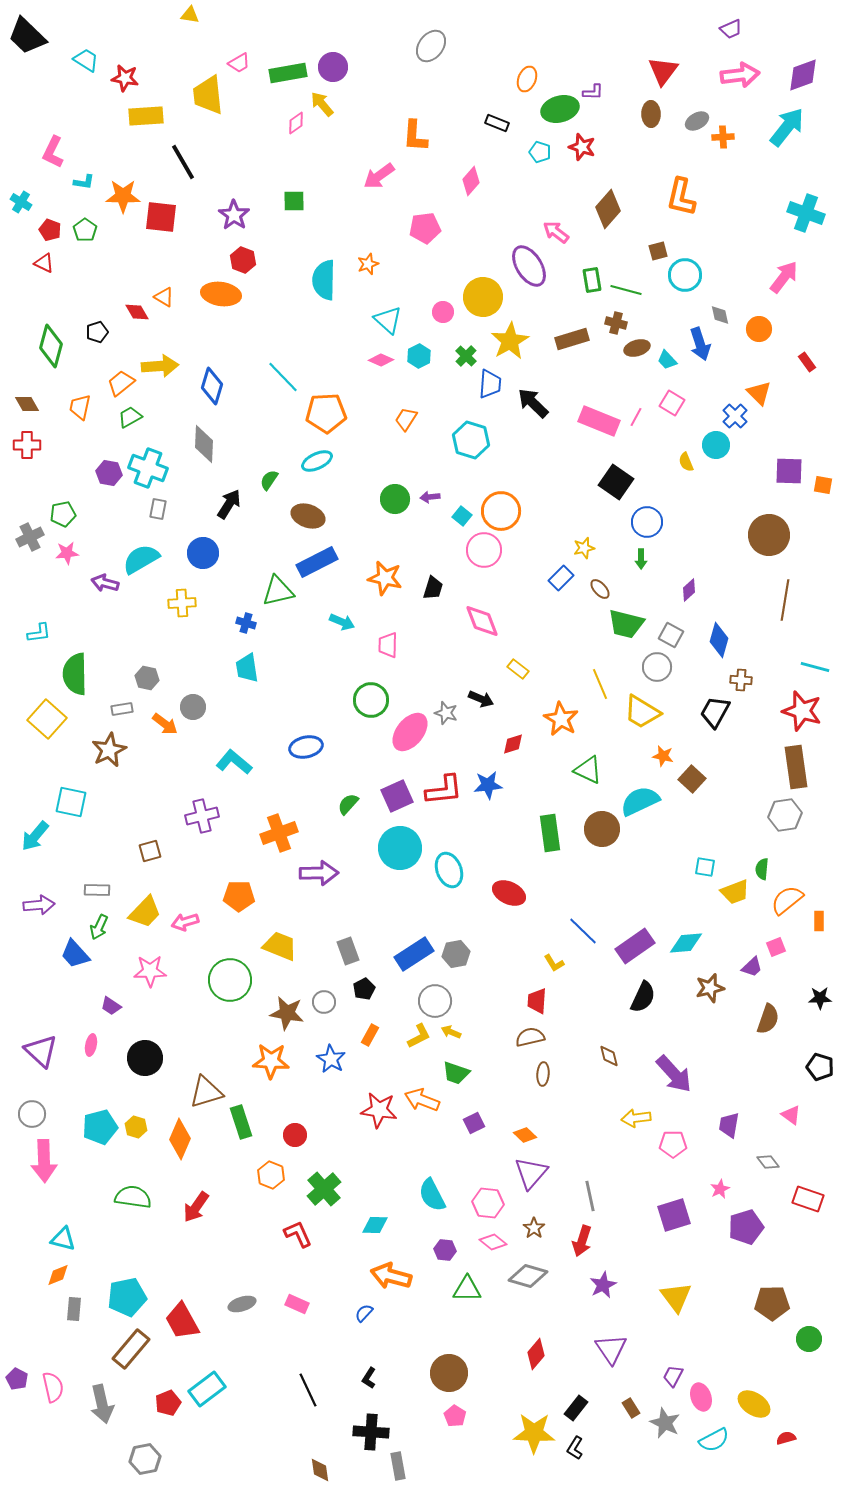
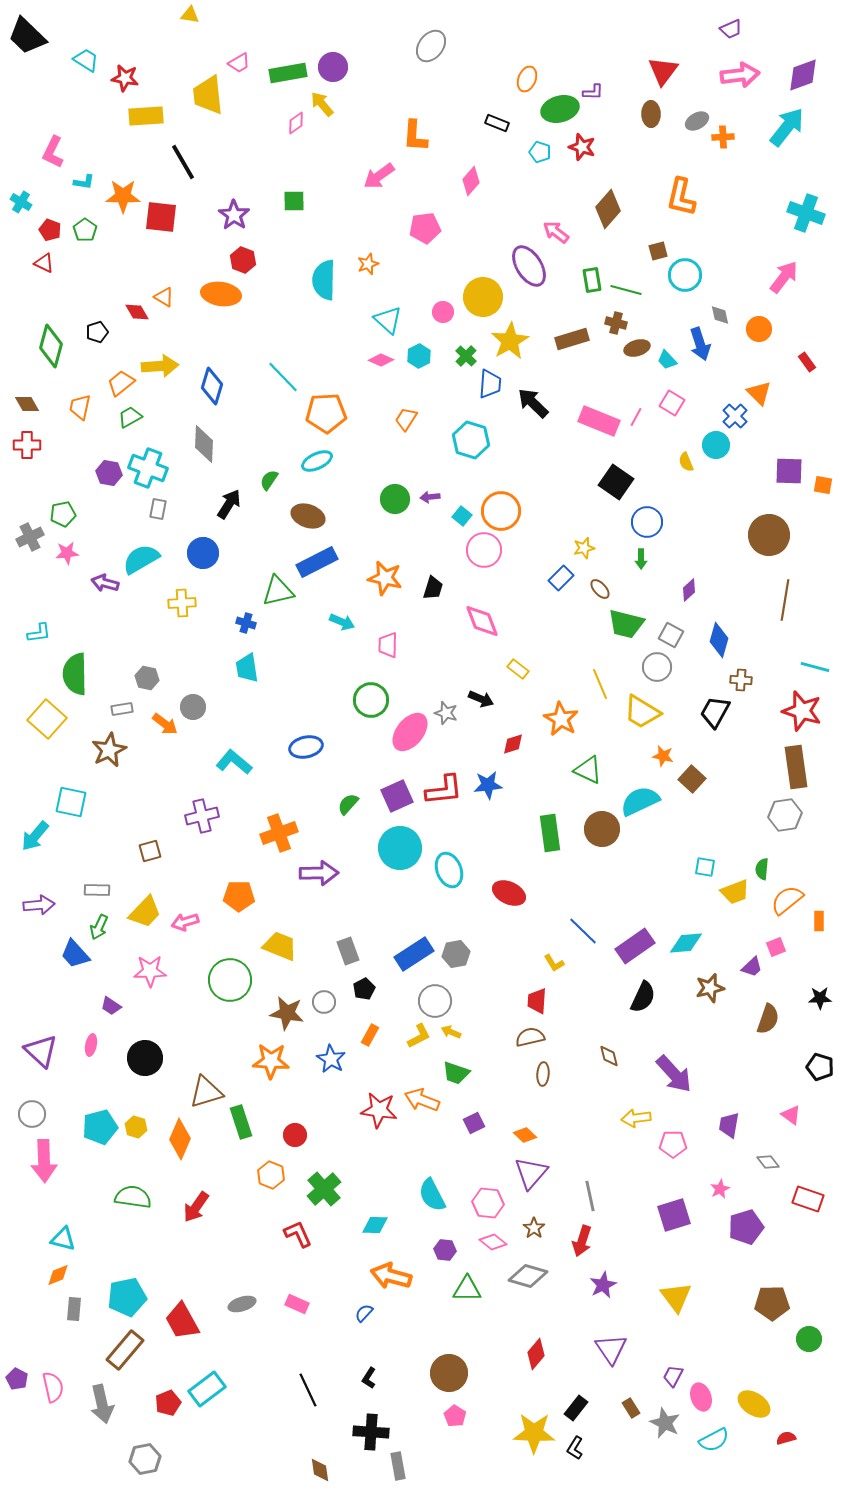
brown rectangle at (131, 1349): moved 6 px left, 1 px down
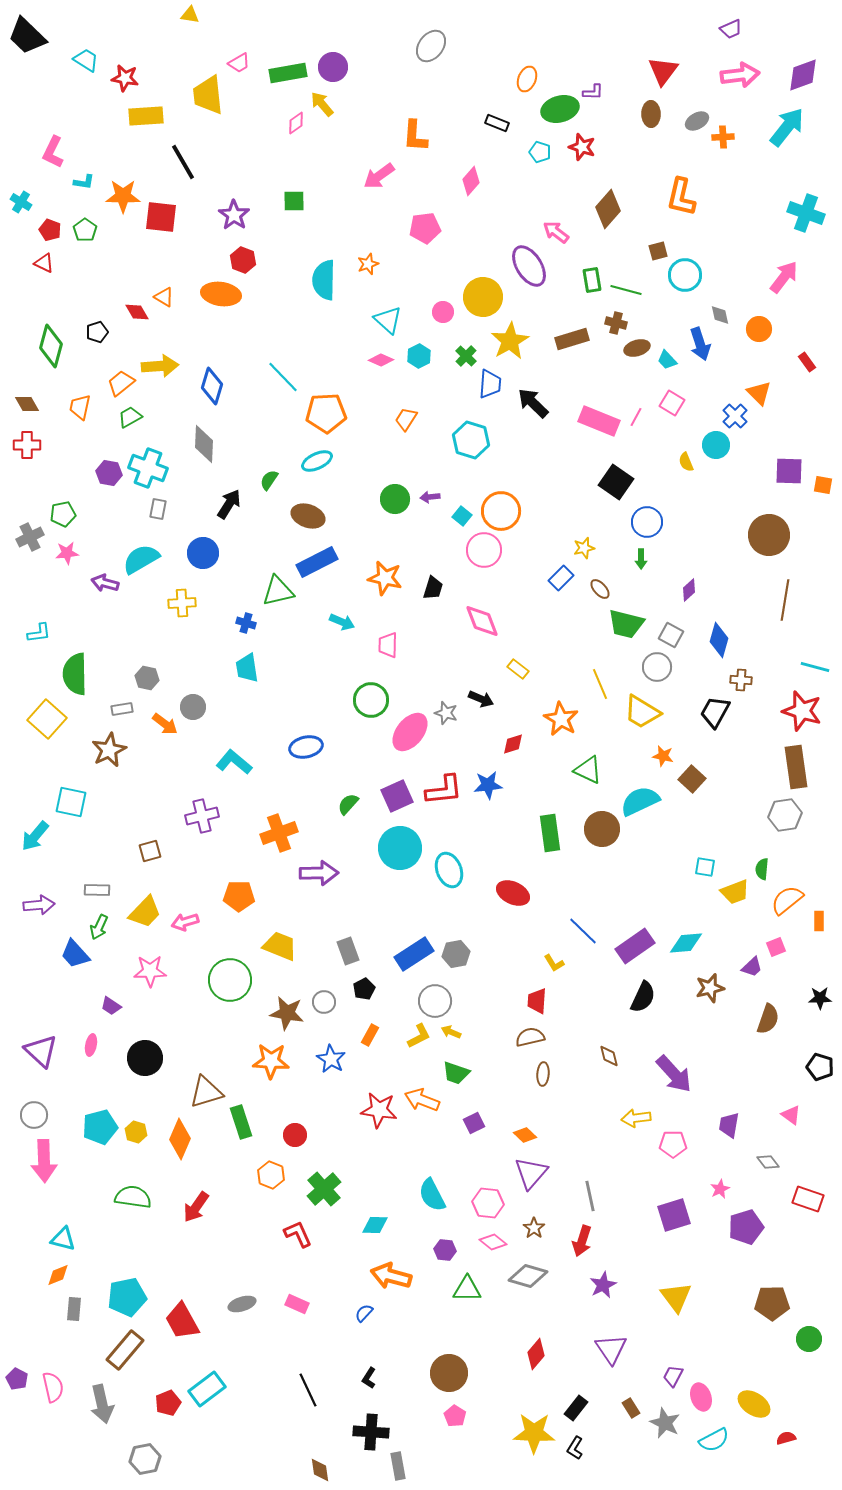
red ellipse at (509, 893): moved 4 px right
gray circle at (32, 1114): moved 2 px right, 1 px down
yellow hexagon at (136, 1127): moved 5 px down
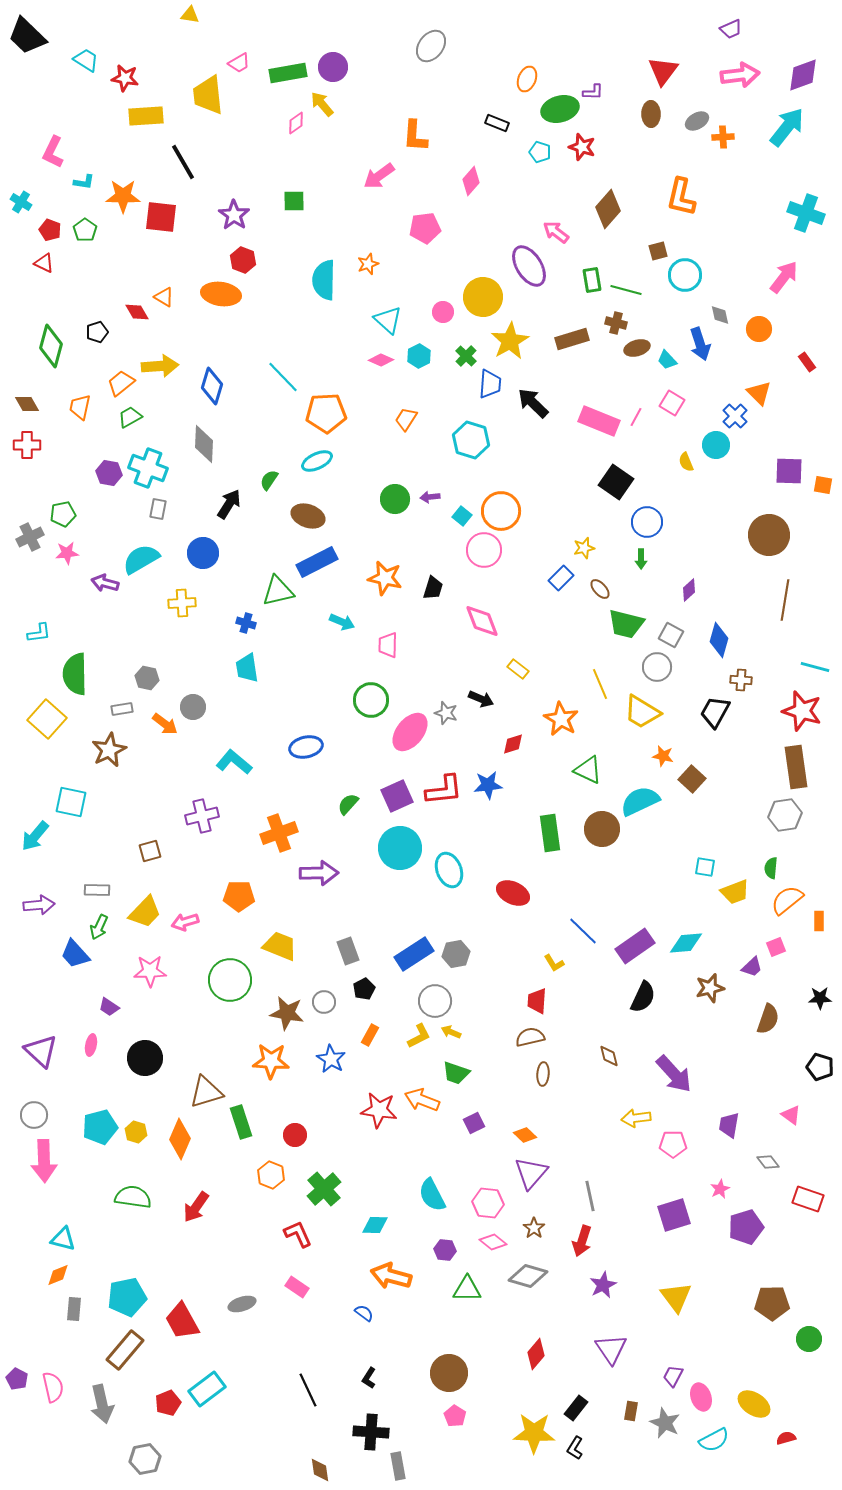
green semicircle at (762, 869): moved 9 px right, 1 px up
purple trapezoid at (111, 1006): moved 2 px left, 1 px down
pink rectangle at (297, 1304): moved 17 px up; rotated 10 degrees clockwise
blue semicircle at (364, 1313): rotated 84 degrees clockwise
brown rectangle at (631, 1408): moved 3 px down; rotated 42 degrees clockwise
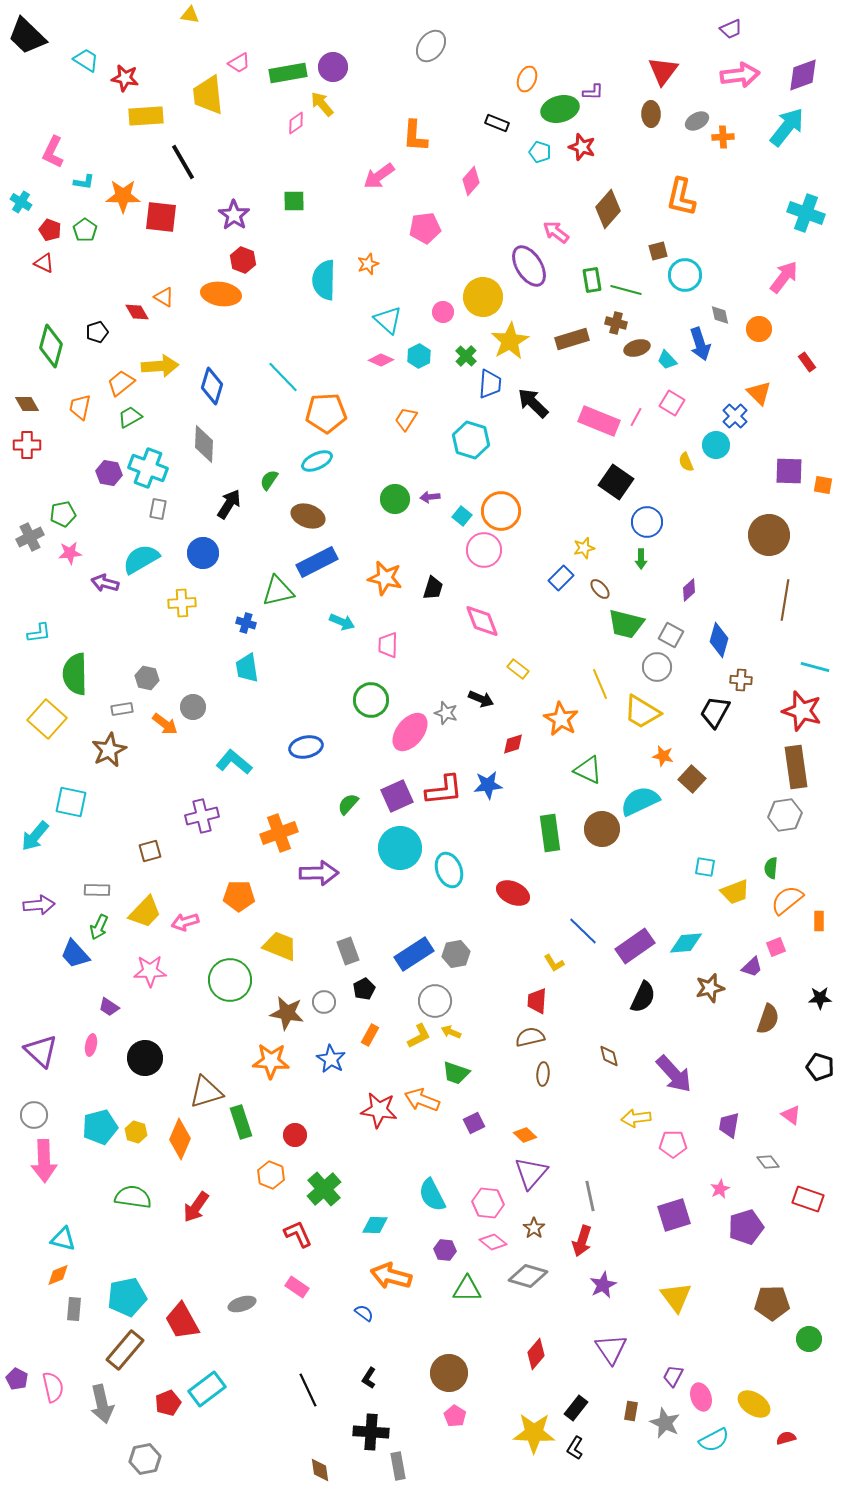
pink star at (67, 553): moved 3 px right
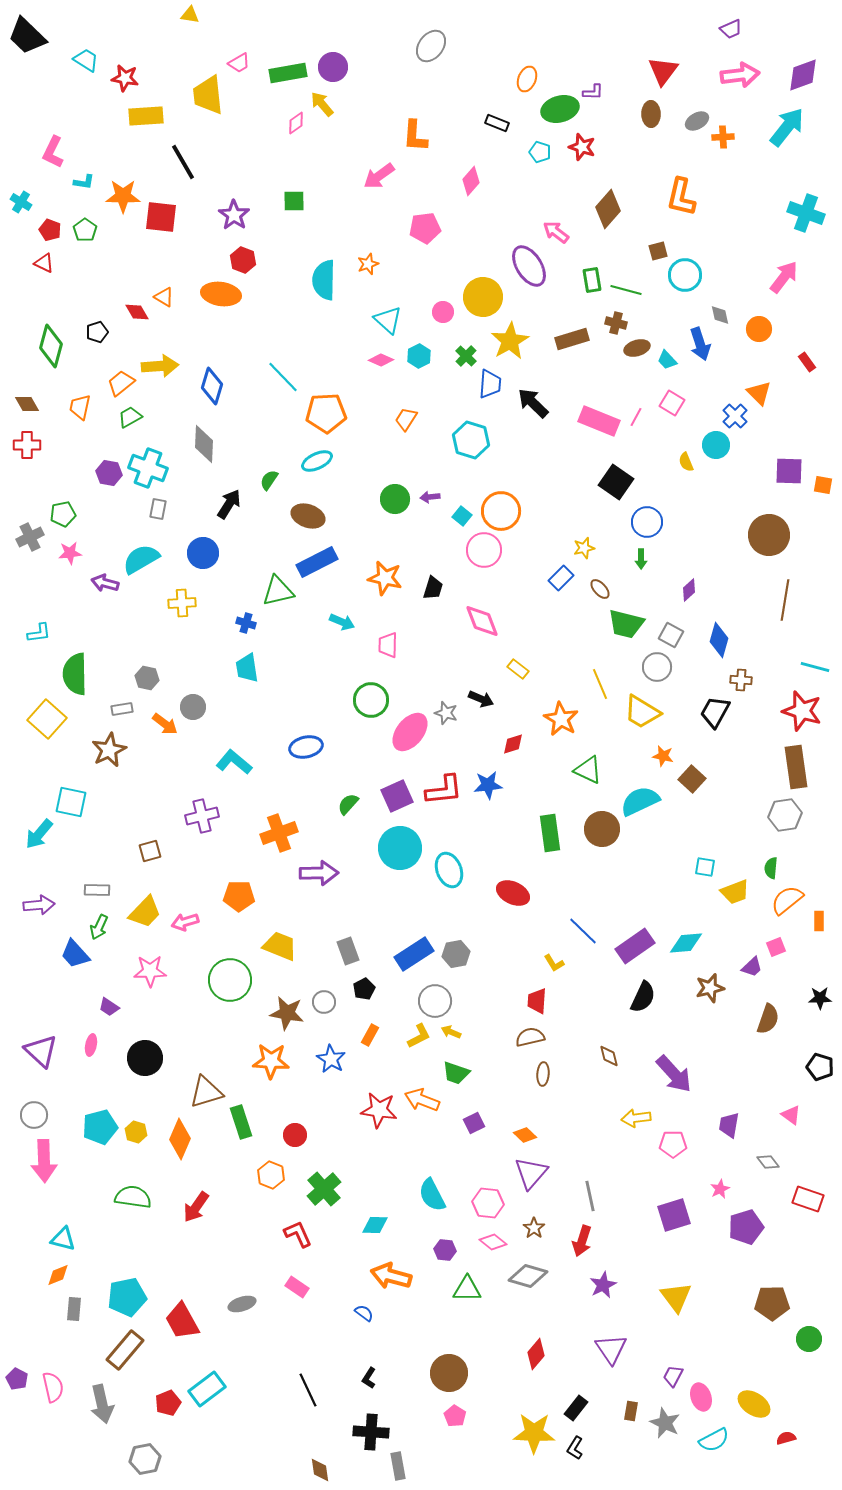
cyan arrow at (35, 836): moved 4 px right, 2 px up
